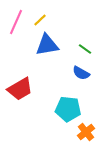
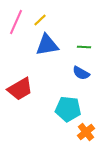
green line: moved 1 px left, 2 px up; rotated 32 degrees counterclockwise
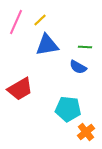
green line: moved 1 px right
blue semicircle: moved 3 px left, 6 px up
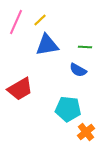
blue semicircle: moved 3 px down
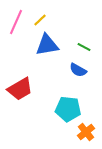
green line: moved 1 px left; rotated 24 degrees clockwise
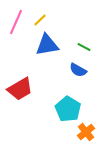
cyan pentagon: rotated 25 degrees clockwise
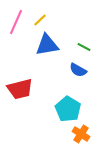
red trapezoid: rotated 16 degrees clockwise
orange cross: moved 5 px left, 2 px down; rotated 18 degrees counterclockwise
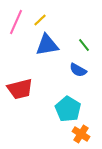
green line: moved 2 px up; rotated 24 degrees clockwise
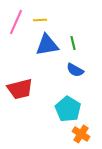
yellow line: rotated 40 degrees clockwise
green line: moved 11 px left, 2 px up; rotated 24 degrees clockwise
blue semicircle: moved 3 px left
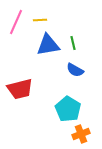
blue triangle: moved 1 px right
orange cross: rotated 36 degrees clockwise
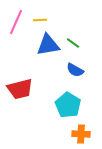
green line: rotated 40 degrees counterclockwise
cyan pentagon: moved 4 px up
orange cross: rotated 24 degrees clockwise
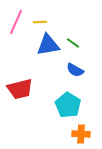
yellow line: moved 2 px down
